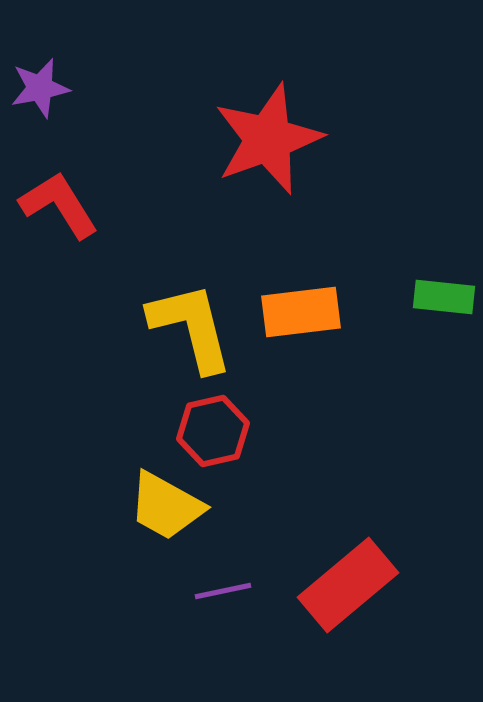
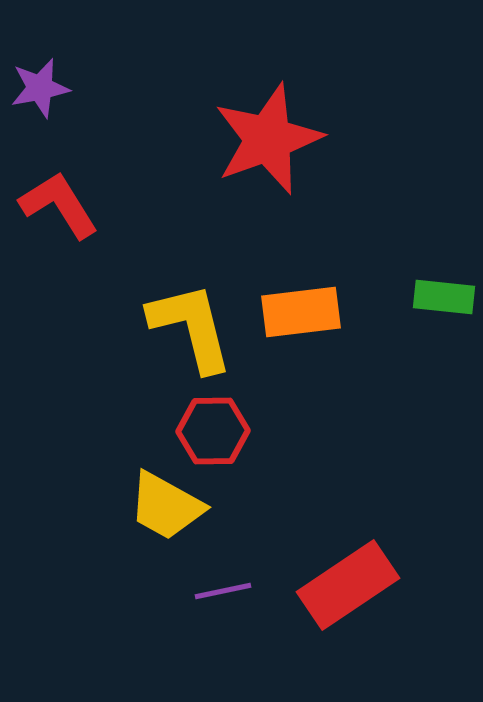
red hexagon: rotated 12 degrees clockwise
red rectangle: rotated 6 degrees clockwise
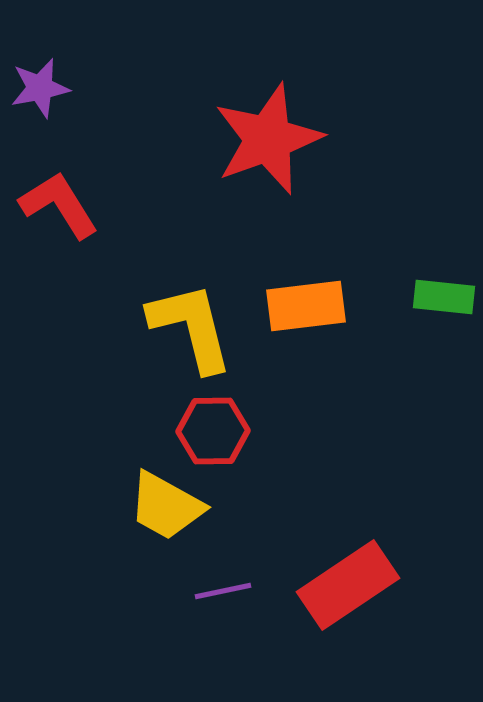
orange rectangle: moved 5 px right, 6 px up
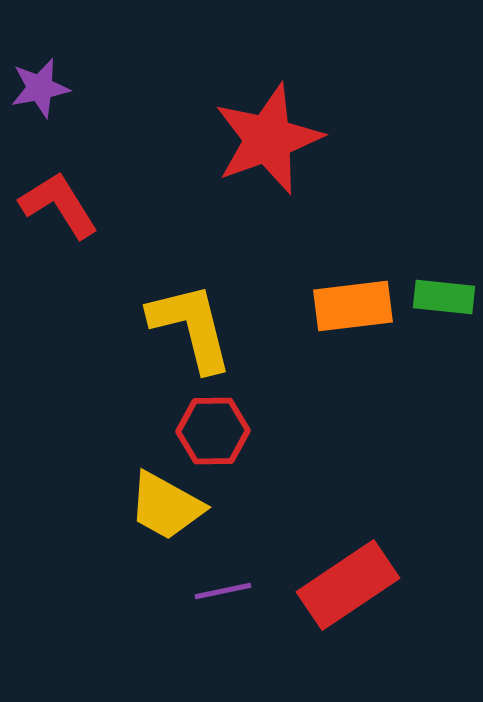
orange rectangle: moved 47 px right
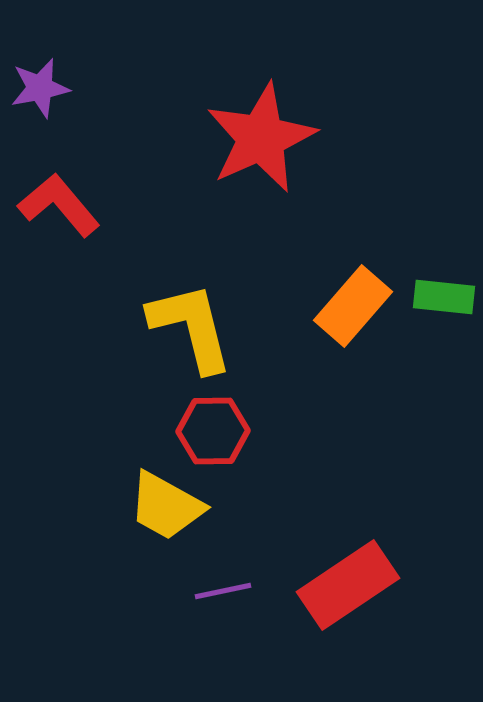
red star: moved 7 px left, 1 px up; rotated 4 degrees counterclockwise
red L-shape: rotated 8 degrees counterclockwise
orange rectangle: rotated 42 degrees counterclockwise
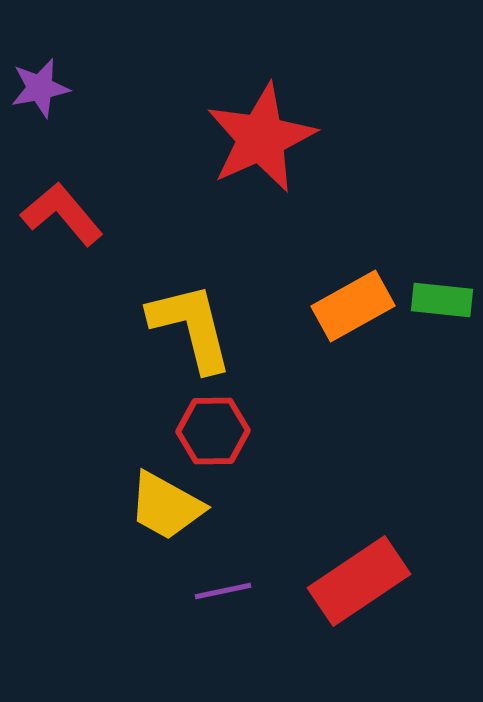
red L-shape: moved 3 px right, 9 px down
green rectangle: moved 2 px left, 3 px down
orange rectangle: rotated 20 degrees clockwise
red rectangle: moved 11 px right, 4 px up
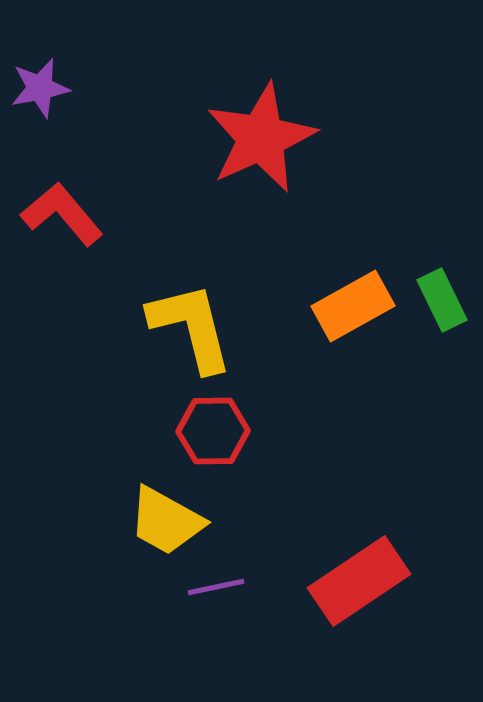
green rectangle: rotated 58 degrees clockwise
yellow trapezoid: moved 15 px down
purple line: moved 7 px left, 4 px up
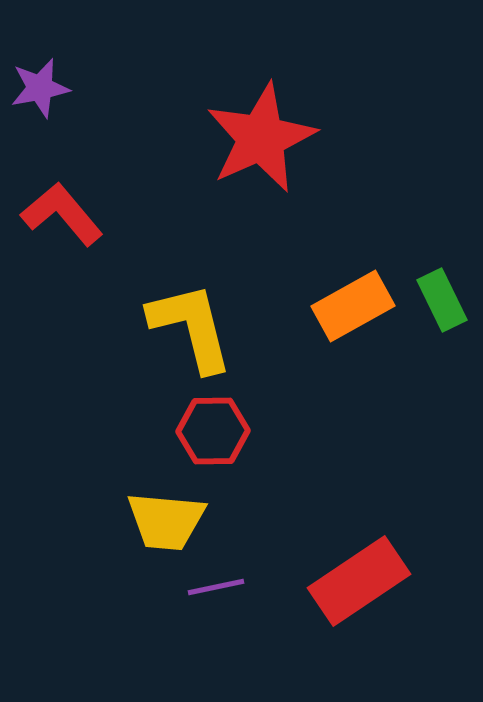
yellow trapezoid: rotated 24 degrees counterclockwise
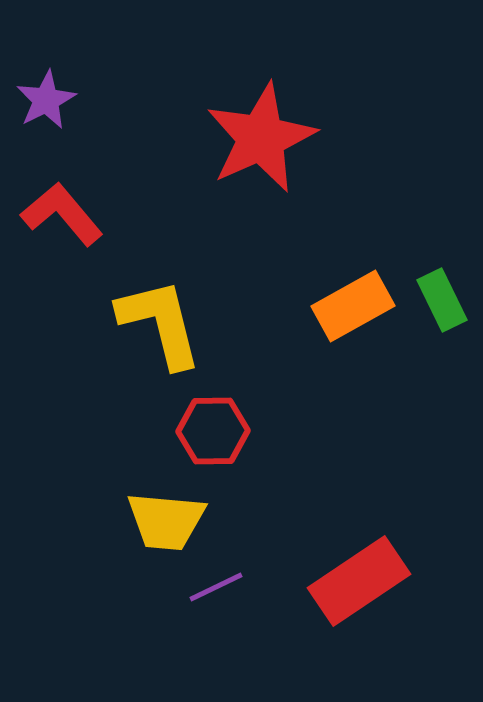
purple star: moved 6 px right, 12 px down; rotated 16 degrees counterclockwise
yellow L-shape: moved 31 px left, 4 px up
purple line: rotated 14 degrees counterclockwise
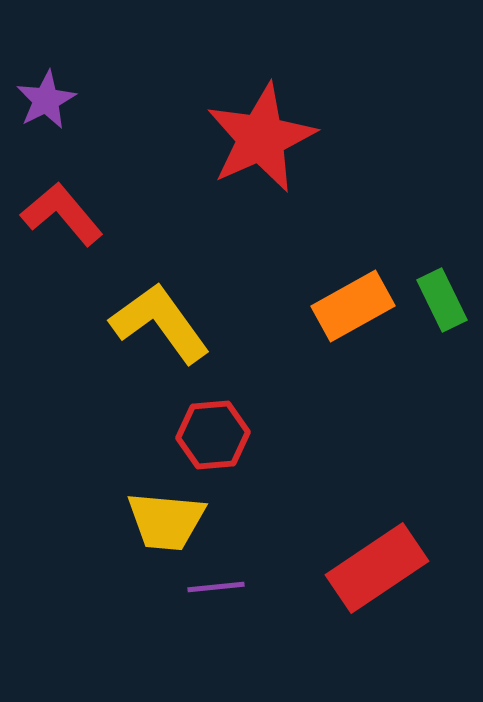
yellow L-shape: rotated 22 degrees counterclockwise
red hexagon: moved 4 px down; rotated 4 degrees counterclockwise
red rectangle: moved 18 px right, 13 px up
purple line: rotated 20 degrees clockwise
